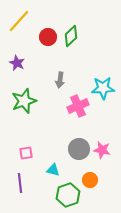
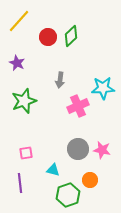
gray circle: moved 1 px left
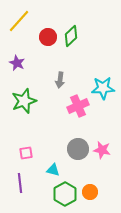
orange circle: moved 12 px down
green hexagon: moved 3 px left, 1 px up; rotated 10 degrees counterclockwise
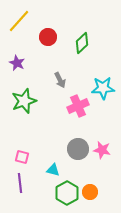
green diamond: moved 11 px right, 7 px down
gray arrow: rotated 35 degrees counterclockwise
pink square: moved 4 px left, 4 px down; rotated 24 degrees clockwise
green hexagon: moved 2 px right, 1 px up
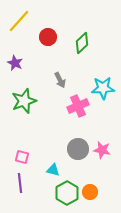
purple star: moved 2 px left
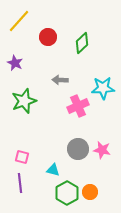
gray arrow: rotated 119 degrees clockwise
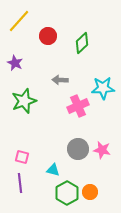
red circle: moved 1 px up
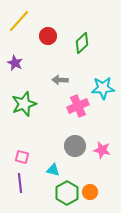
green star: moved 3 px down
gray circle: moved 3 px left, 3 px up
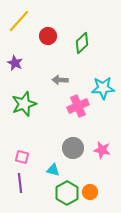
gray circle: moved 2 px left, 2 px down
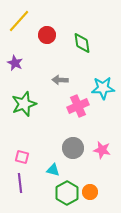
red circle: moved 1 px left, 1 px up
green diamond: rotated 55 degrees counterclockwise
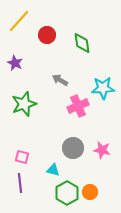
gray arrow: rotated 28 degrees clockwise
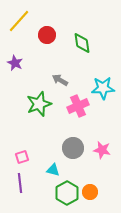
green star: moved 15 px right
pink square: rotated 32 degrees counterclockwise
